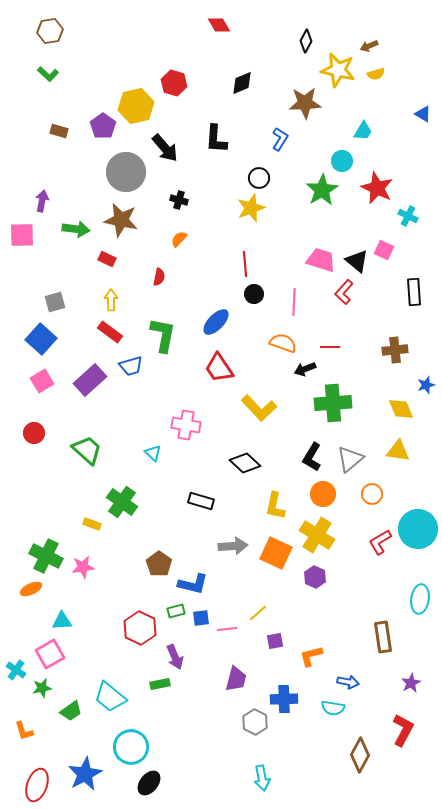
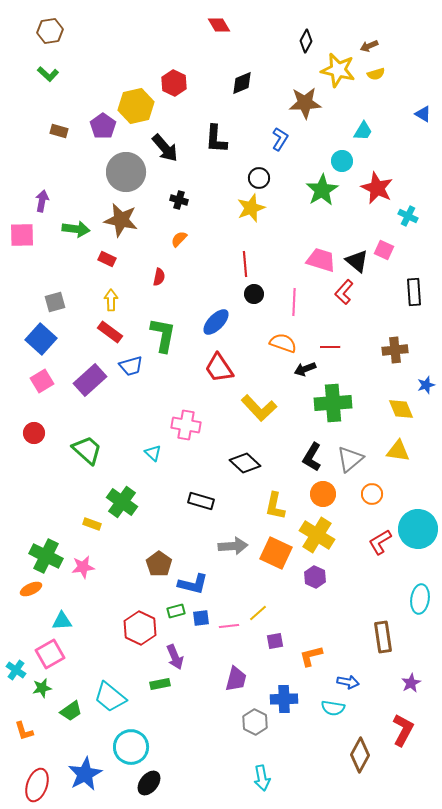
red hexagon at (174, 83): rotated 10 degrees clockwise
pink line at (227, 629): moved 2 px right, 3 px up
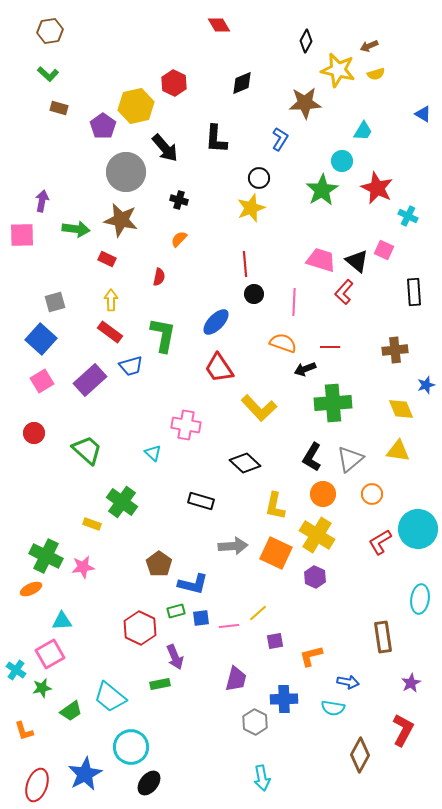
brown rectangle at (59, 131): moved 23 px up
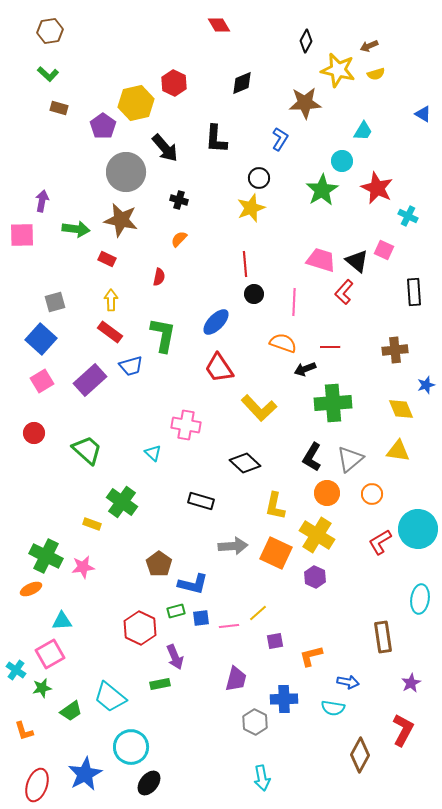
yellow hexagon at (136, 106): moved 3 px up
orange circle at (323, 494): moved 4 px right, 1 px up
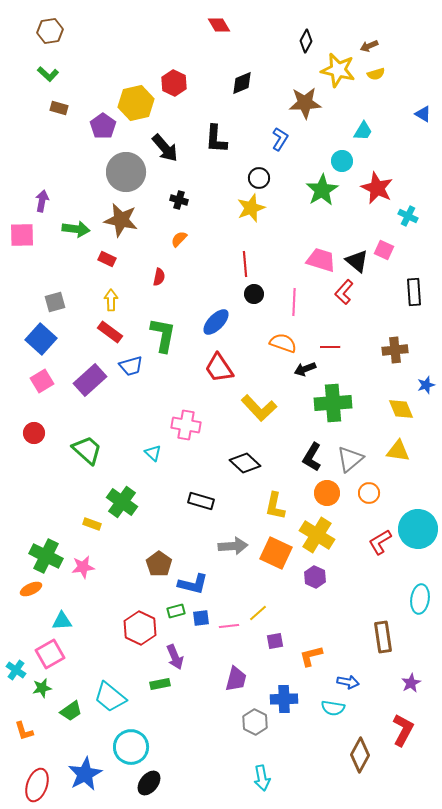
orange circle at (372, 494): moved 3 px left, 1 px up
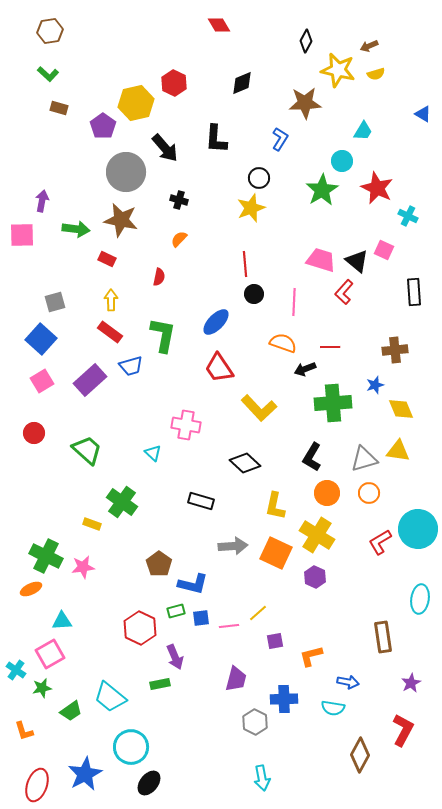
blue star at (426, 385): moved 51 px left
gray triangle at (350, 459): moved 14 px right; rotated 24 degrees clockwise
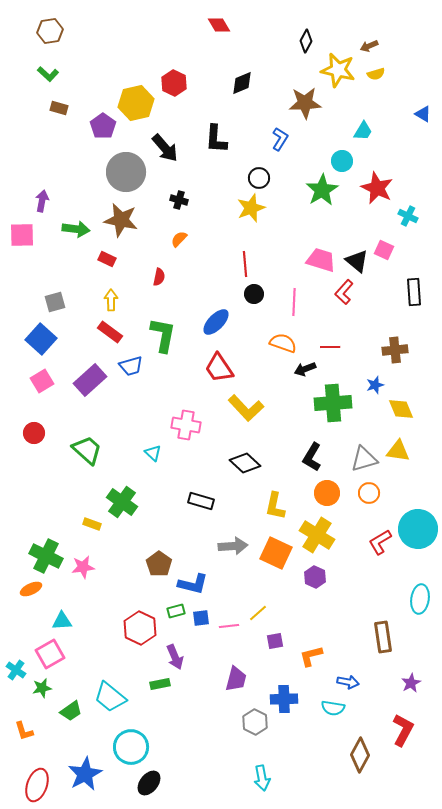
yellow L-shape at (259, 408): moved 13 px left
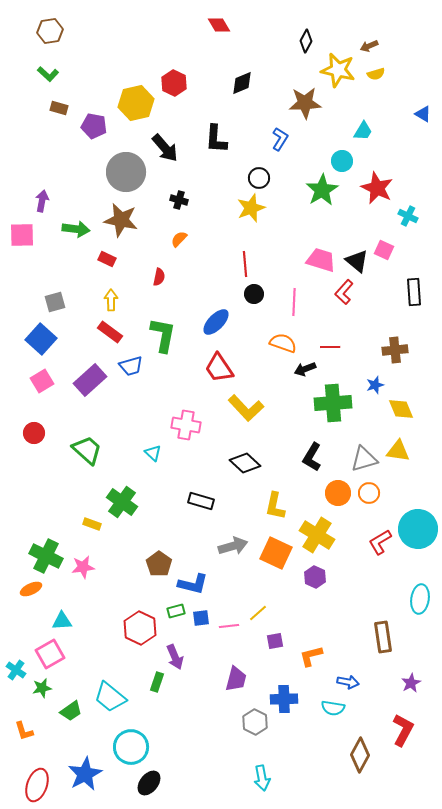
purple pentagon at (103, 126): moved 9 px left; rotated 25 degrees counterclockwise
orange circle at (327, 493): moved 11 px right
gray arrow at (233, 546): rotated 12 degrees counterclockwise
green rectangle at (160, 684): moved 3 px left, 2 px up; rotated 60 degrees counterclockwise
